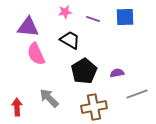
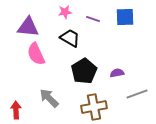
black trapezoid: moved 2 px up
red arrow: moved 1 px left, 3 px down
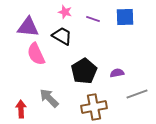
pink star: rotated 24 degrees clockwise
black trapezoid: moved 8 px left, 2 px up
red arrow: moved 5 px right, 1 px up
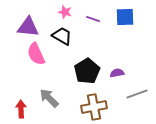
black pentagon: moved 3 px right
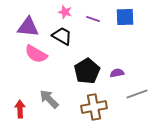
pink semicircle: rotated 35 degrees counterclockwise
gray arrow: moved 1 px down
red arrow: moved 1 px left
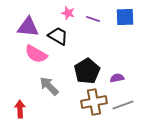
pink star: moved 3 px right, 1 px down
black trapezoid: moved 4 px left
purple semicircle: moved 5 px down
gray line: moved 14 px left, 11 px down
gray arrow: moved 13 px up
brown cross: moved 5 px up
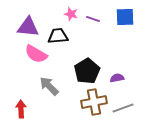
pink star: moved 3 px right, 1 px down
black trapezoid: rotated 35 degrees counterclockwise
gray line: moved 3 px down
red arrow: moved 1 px right
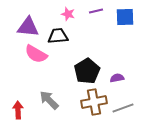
pink star: moved 3 px left
purple line: moved 3 px right, 8 px up; rotated 32 degrees counterclockwise
gray arrow: moved 14 px down
red arrow: moved 3 px left, 1 px down
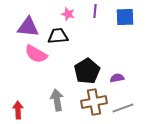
purple line: moved 1 px left; rotated 72 degrees counterclockwise
gray arrow: moved 8 px right; rotated 35 degrees clockwise
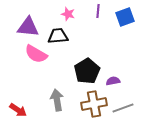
purple line: moved 3 px right
blue square: rotated 18 degrees counterclockwise
purple semicircle: moved 4 px left, 3 px down
brown cross: moved 2 px down
red arrow: rotated 126 degrees clockwise
